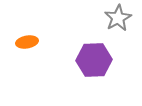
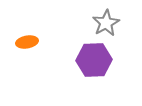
gray star: moved 12 px left, 5 px down
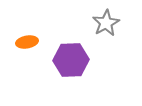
purple hexagon: moved 23 px left
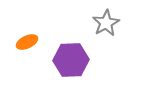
orange ellipse: rotated 15 degrees counterclockwise
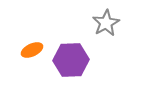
orange ellipse: moved 5 px right, 8 px down
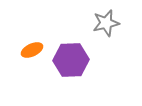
gray star: rotated 16 degrees clockwise
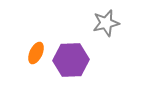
orange ellipse: moved 4 px right, 3 px down; rotated 40 degrees counterclockwise
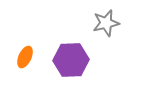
orange ellipse: moved 11 px left, 4 px down
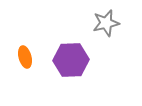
orange ellipse: rotated 40 degrees counterclockwise
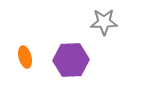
gray star: moved 2 px left, 1 px up; rotated 12 degrees clockwise
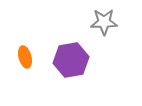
purple hexagon: rotated 8 degrees counterclockwise
